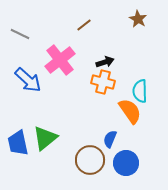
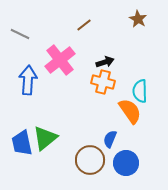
blue arrow: rotated 128 degrees counterclockwise
blue trapezoid: moved 4 px right
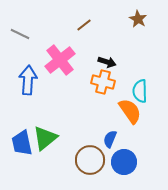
black arrow: moved 2 px right; rotated 36 degrees clockwise
blue circle: moved 2 px left, 1 px up
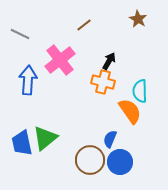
black arrow: moved 2 px right, 1 px up; rotated 78 degrees counterclockwise
blue circle: moved 4 px left
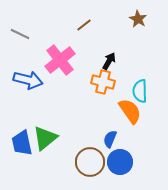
blue arrow: rotated 100 degrees clockwise
brown circle: moved 2 px down
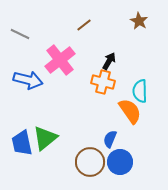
brown star: moved 1 px right, 2 px down
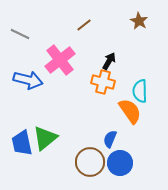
blue circle: moved 1 px down
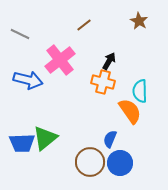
blue trapezoid: rotated 80 degrees counterclockwise
